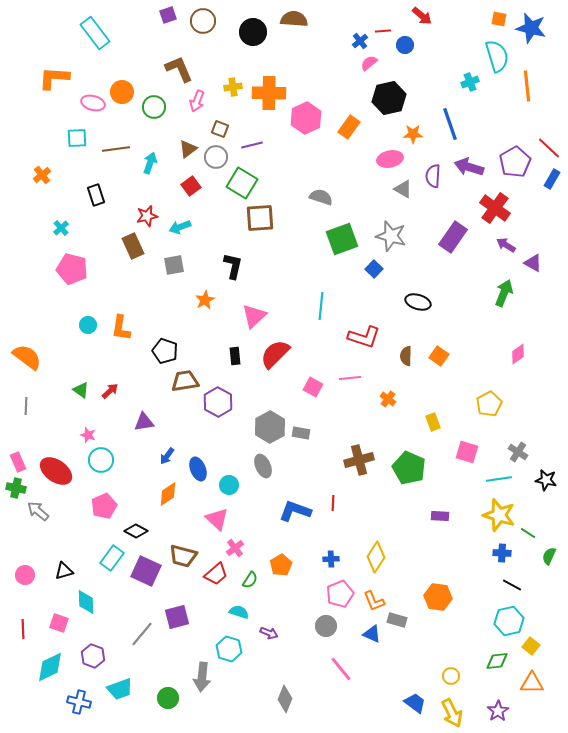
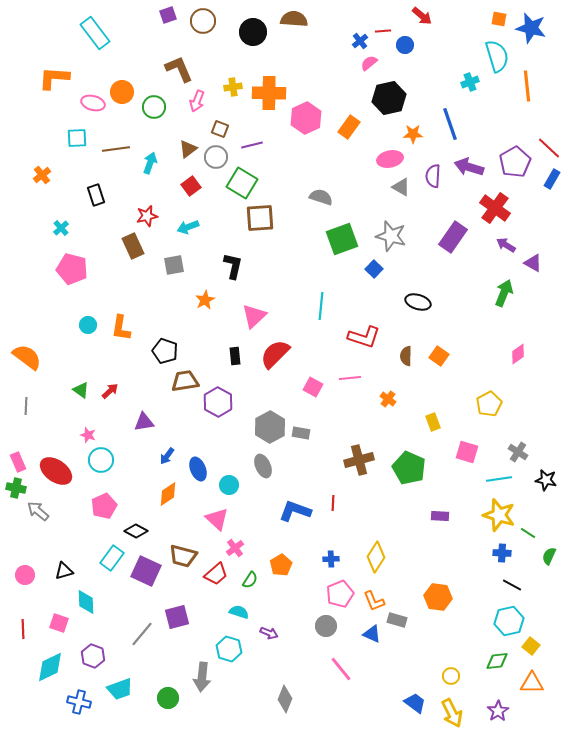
gray triangle at (403, 189): moved 2 px left, 2 px up
cyan arrow at (180, 227): moved 8 px right
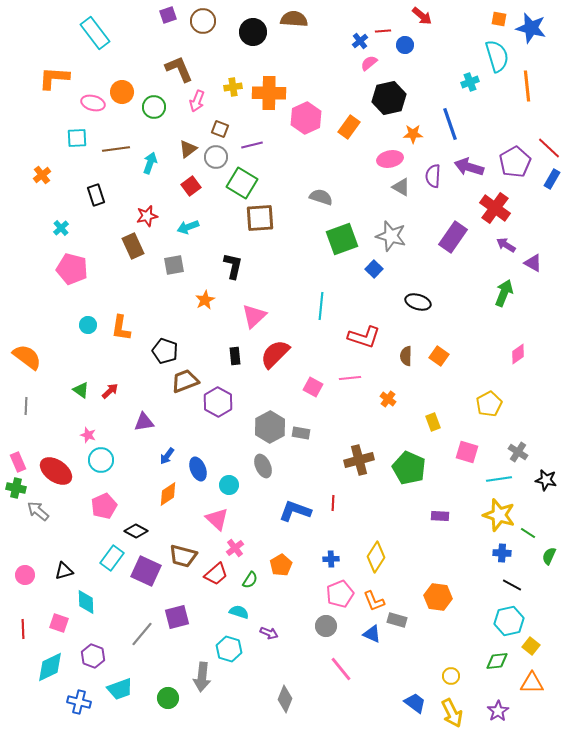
brown trapezoid at (185, 381): rotated 12 degrees counterclockwise
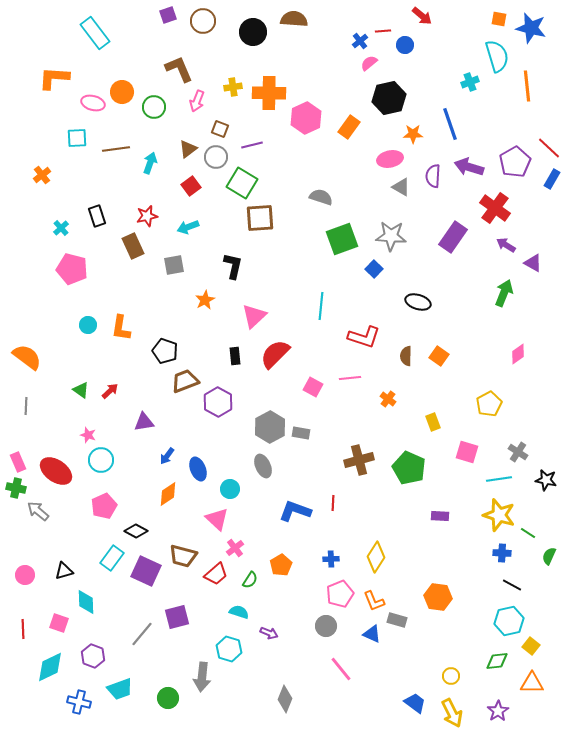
black rectangle at (96, 195): moved 1 px right, 21 px down
gray star at (391, 236): rotated 12 degrees counterclockwise
cyan circle at (229, 485): moved 1 px right, 4 px down
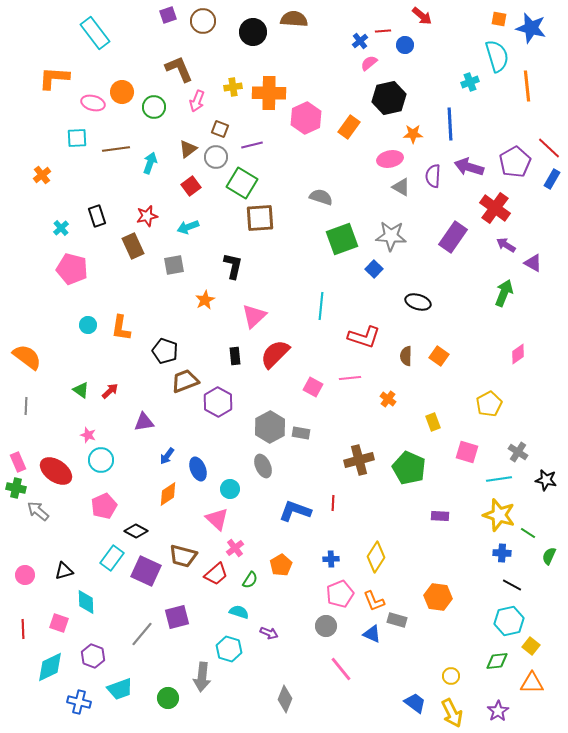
blue line at (450, 124): rotated 16 degrees clockwise
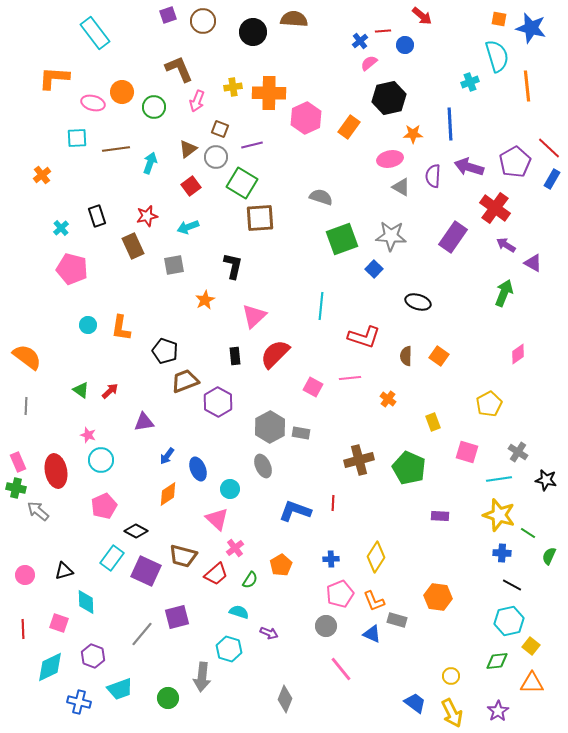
red ellipse at (56, 471): rotated 44 degrees clockwise
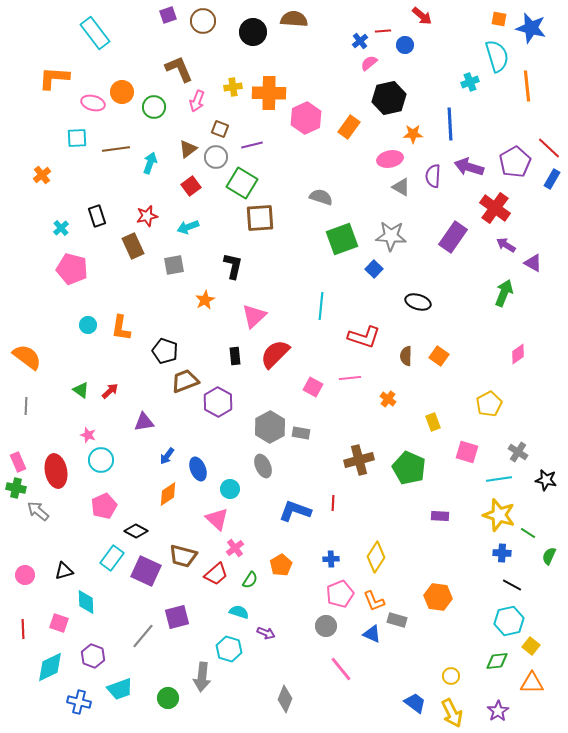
purple arrow at (269, 633): moved 3 px left
gray line at (142, 634): moved 1 px right, 2 px down
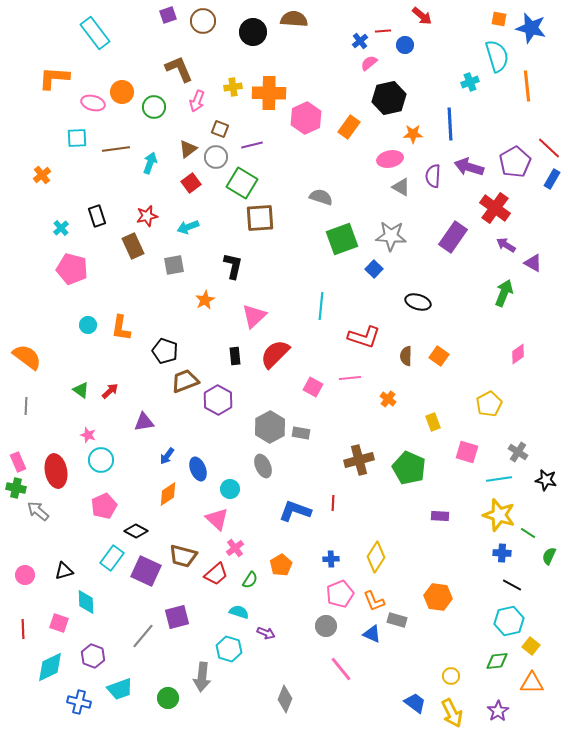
red square at (191, 186): moved 3 px up
purple hexagon at (218, 402): moved 2 px up
